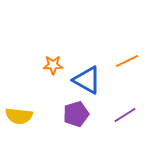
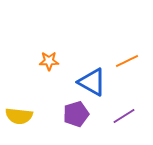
orange star: moved 4 px left, 4 px up
blue triangle: moved 5 px right, 2 px down
purple line: moved 1 px left, 1 px down
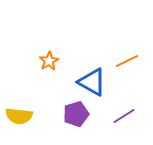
orange star: rotated 30 degrees counterclockwise
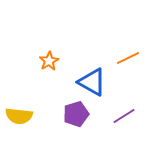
orange line: moved 1 px right, 3 px up
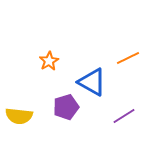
purple pentagon: moved 10 px left, 7 px up
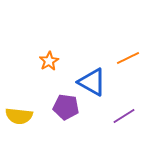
purple pentagon: rotated 25 degrees clockwise
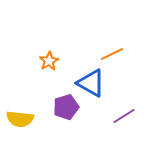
orange line: moved 16 px left, 4 px up
blue triangle: moved 1 px left, 1 px down
purple pentagon: rotated 25 degrees counterclockwise
yellow semicircle: moved 1 px right, 3 px down
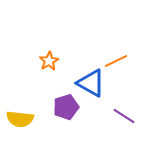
orange line: moved 4 px right, 7 px down
purple line: rotated 65 degrees clockwise
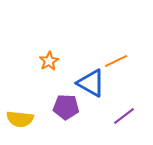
purple pentagon: rotated 20 degrees clockwise
purple line: rotated 70 degrees counterclockwise
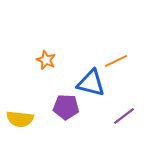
orange star: moved 3 px left, 1 px up; rotated 18 degrees counterclockwise
blue triangle: rotated 16 degrees counterclockwise
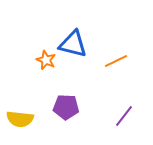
blue triangle: moved 18 px left, 39 px up
purple line: rotated 15 degrees counterclockwise
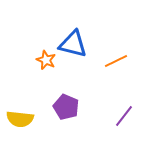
purple pentagon: rotated 20 degrees clockwise
